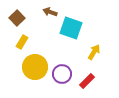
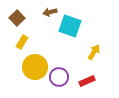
brown arrow: rotated 32 degrees counterclockwise
cyan square: moved 1 px left, 2 px up
purple circle: moved 3 px left, 3 px down
red rectangle: rotated 21 degrees clockwise
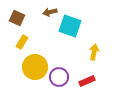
brown square: rotated 21 degrees counterclockwise
yellow arrow: rotated 21 degrees counterclockwise
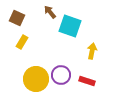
brown arrow: rotated 64 degrees clockwise
yellow arrow: moved 2 px left, 1 px up
yellow circle: moved 1 px right, 12 px down
purple circle: moved 2 px right, 2 px up
red rectangle: rotated 42 degrees clockwise
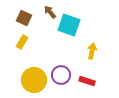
brown square: moved 7 px right
cyan square: moved 1 px left, 1 px up
yellow circle: moved 2 px left, 1 px down
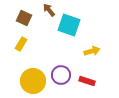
brown arrow: moved 1 px left, 2 px up
yellow rectangle: moved 1 px left, 2 px down
yellow arrow: rotated 63 degrees clockwise
yellow circle: moved 1 px left, 1 px down
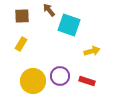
brown square: moved 2 px left, 2 px up; rotated 28 degrees counterclockwise
purple circle: moved 1 px left, 1 px down
